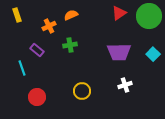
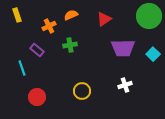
red triangle: moved 15 px left, 6 px down
purple trapezoid: moved 4 px right, 4 px up
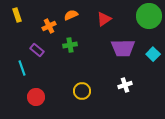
red circle: moved 1 px left
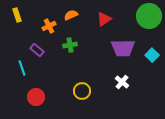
cyan square: moved 1 px left, 1 px down
white cross: moved 3 px left, 3 px up; rotated 32 degrees counterclockwise
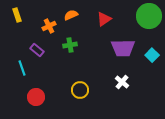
yellow circle: moved 2 px left, 1 px up
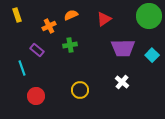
red circle: moved 1 px up
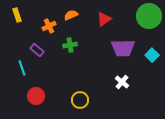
yellow circle: moved 10 px down
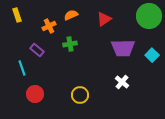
green cross: moved 1 px up
red circle: moved 1 px left, 2 px up
yellow circle: moved 5 px up
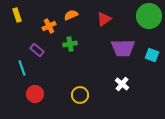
cyan square: rotated 24 degrees counterclockwise
white cross: moved 2 px down
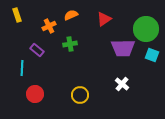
green circle: moved 3 px left, 13 px down
cyan line: rotated 21 degrees clockwise
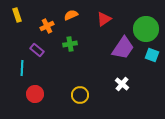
orange cross: moved 2 px left
purple trapezoid: rotated 55 degrees counterclockwise
